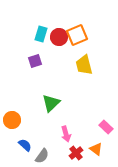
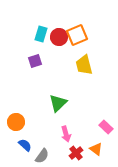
green triangle: moved 7 px right
orange circle: moved 4 px right, 2 px down
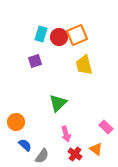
red cross: moved 1 px left, 1 px down; rotated 16 degrees counterclockwise
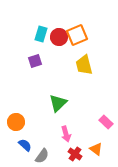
pink rectangle: moved 5 px up
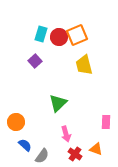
purple square: rotated 24 degrees counterclockwise
pink rectangle: rotated 48 degrees clockwise
orange triangle: rotated 16 degrees counterclockwise
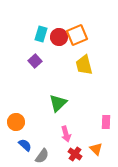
orange triangle: rotated 24 degrees clockwise
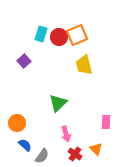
purple square: moved 11 px left
orange circle: moved 1 px right, 1 px down
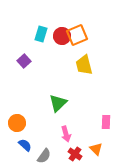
red circle: moved 3 px right, 1 px up
gray semicircle: moved 2 px right
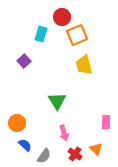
red circle: moved 19 px up
green triangle: moved 1 px left, 2 px up; rotated 18 degrees counterclockwise
pink arrow: moved 2 px left, 1 px up
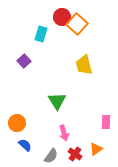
orange square: moved 11 px up; rotated 25 degrees counterclockwise
orange triangle: rotated 40 degrees clockwise
gray semicircle: moved 7 px right
